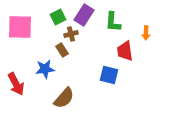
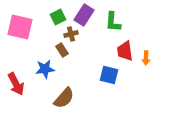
pink square: rotated 12 degrees clockwise
orange arrow: moved 25 px down
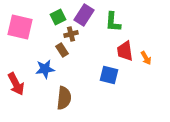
orange arrow: rotated 32 degrees counterclockwise
brown semicircle: rotated 35 degrees counterclockwise
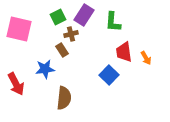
pink square: moved 1 px left, 2 px down
red trapezoid: moved 1 px left, 1 px down
blue square: rotated 30 degrees clockwise
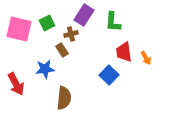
green square: moved 11 px left, 6 px down
